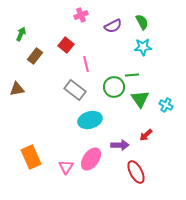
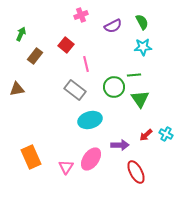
green line: moved 2 px right
cyan cross: moved 29 px down
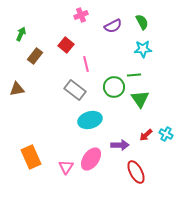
cyan star: moved 2 px down
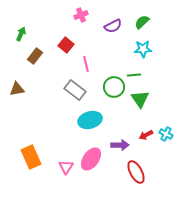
green semicircle: rotated 105 degrees counterclockwise
red arrow: rotated 16 degrees clockwise
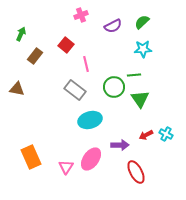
brown triangle: rotated 21 degrees clockwise
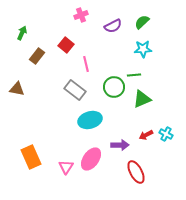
green arrow: moved 1 px right, 1 px up
brown rectangle: moved 2 px right
green triangle: moved 2 px right; rotated 42 degrees clockwise
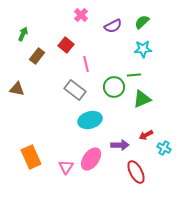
pink cross: rotated 24 degrees counterclockwise
green arrow: moved 1 px right, 1 px down
cyan cross: moved 2 px left, 14 px down
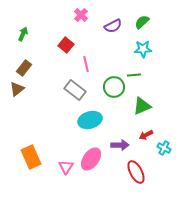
brown rectangle: moved 13 px left, 12 px down
brown triangle: rotated 49 degrees counterclockwise
green triangle: moved 7 px down
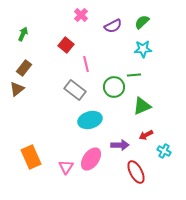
cyan cross: moved 3 px down
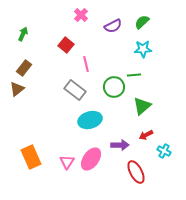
green triangle: rotated 18 degrees counterclockwise
pink triangle: moved 1 px right, 5 px up
